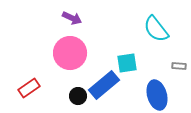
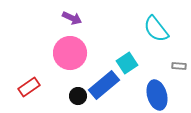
cyan square: rotated 25 degrees counterclockwise
red rectangle: moved 1 px up
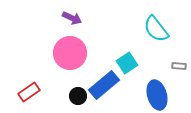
red rectangle: moved 5 px down
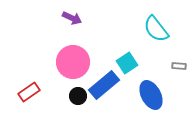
pink circle: moved 3 px right, 9 px down
blue ellipse: moved 6 px left; rotated 12 degrees counterclockwise
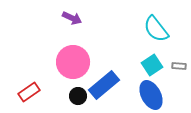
cyan square: moved 25 px right, 2 px down
